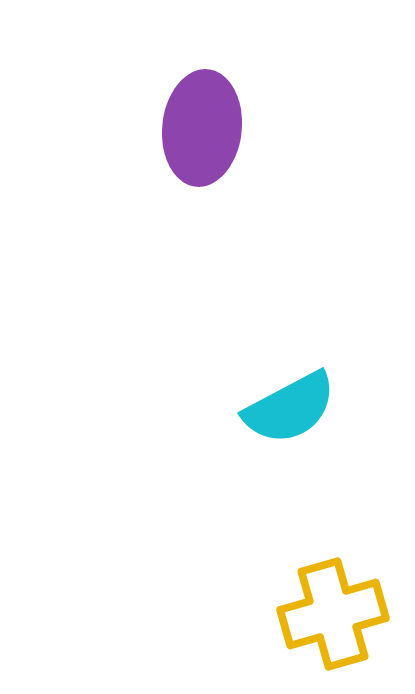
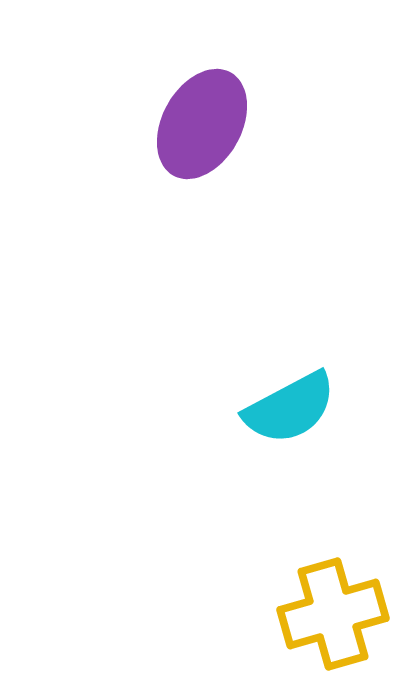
purple ellipse: moved 4 px up; rotated 23 degrees clockwise
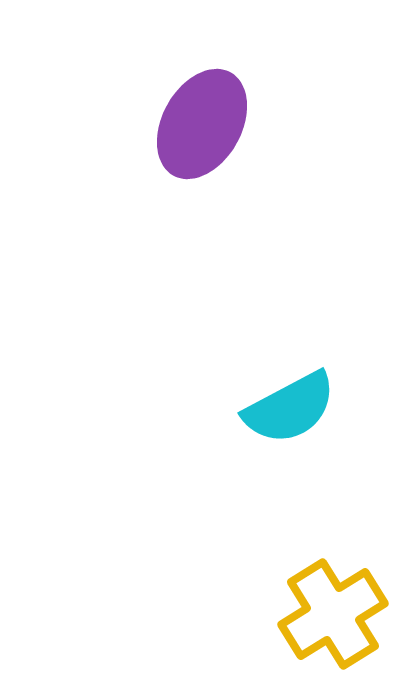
yellow cross: rotated 16 degrees counterclockwise
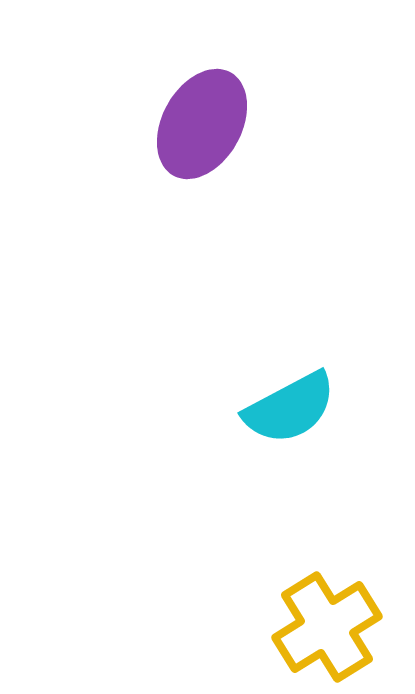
yellow cross: moved 6 px left, 13 px down
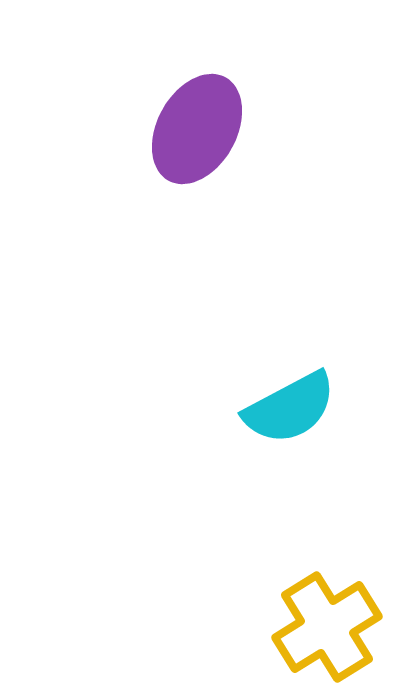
purple ellipse: moved 5 px left, 5 px down
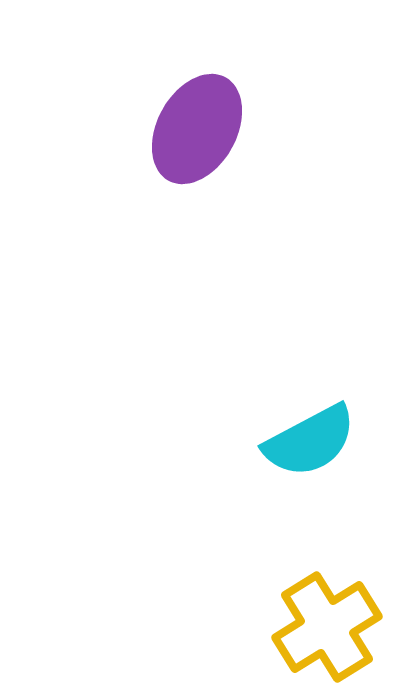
cyan semicircle: moved 20 px right, 33 px down
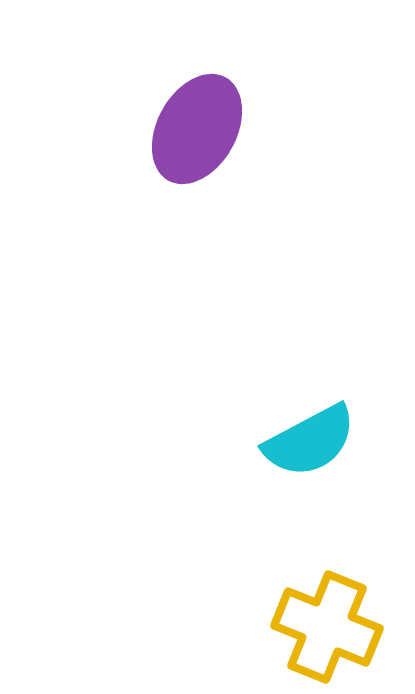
yellow cross: rotated 36 degrees counterclockwise
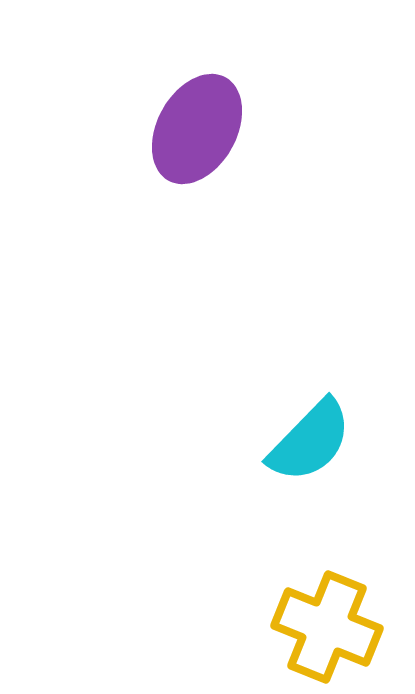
cyan semicircle: rotated 18 degrees counterclockwise
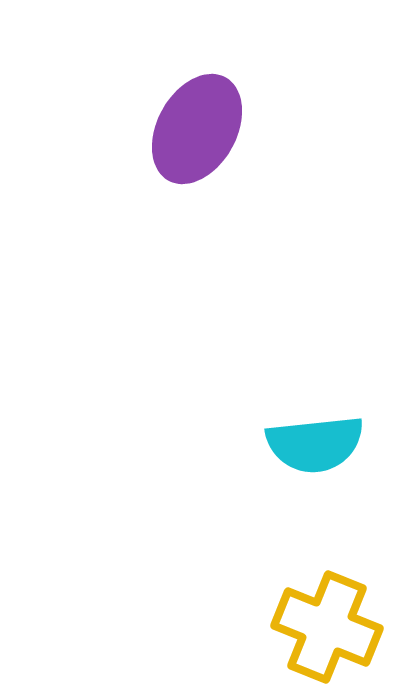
cyan semicircle: moved 5 px right, 3 px down; rotated 40 degrees clockwise
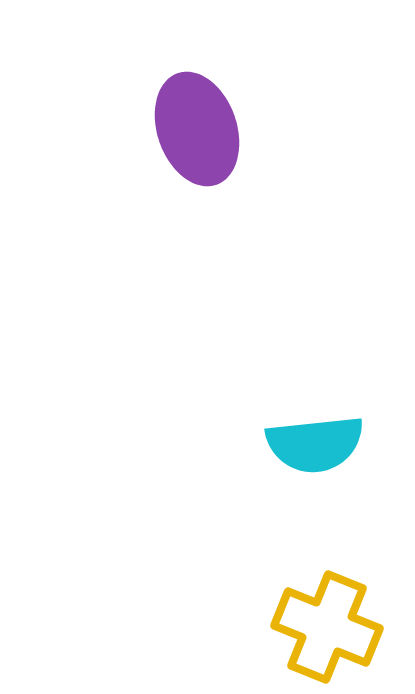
purple ellipse: rotated 48 degrees counterclockwise
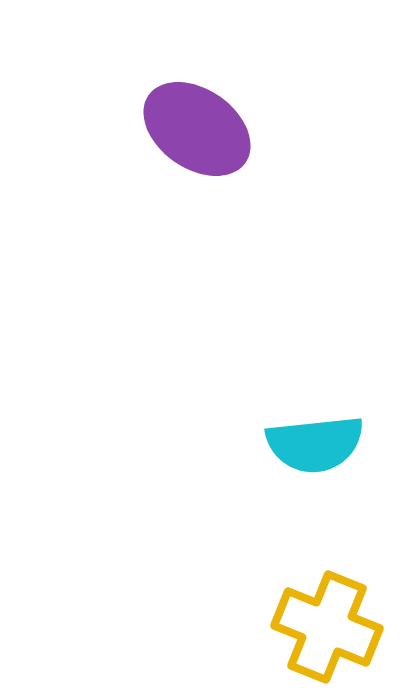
purple ellipse: rotated 36 degrees counterclockwise
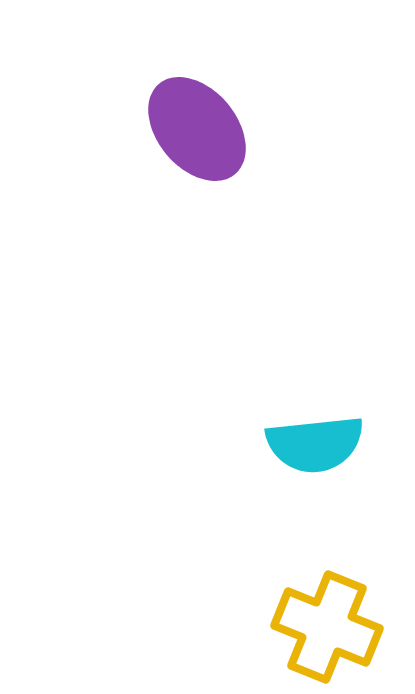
purple ellipse: rotated 15 degrees clockwise
